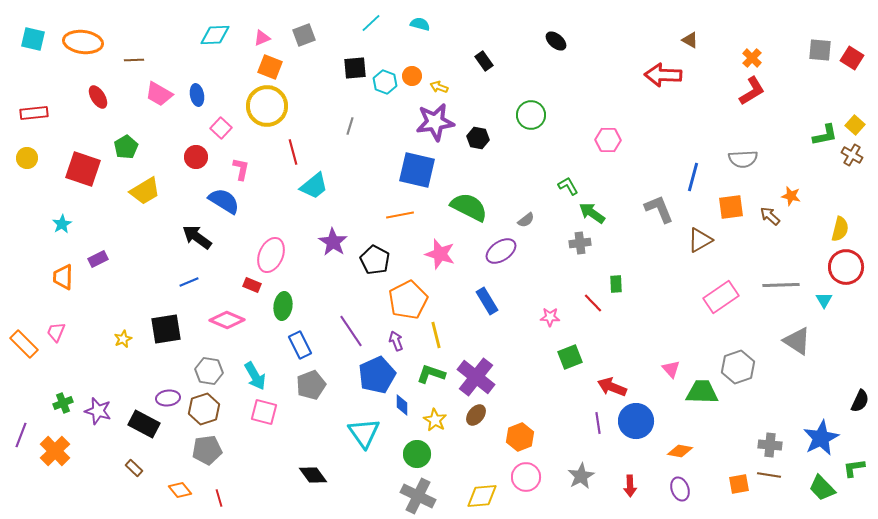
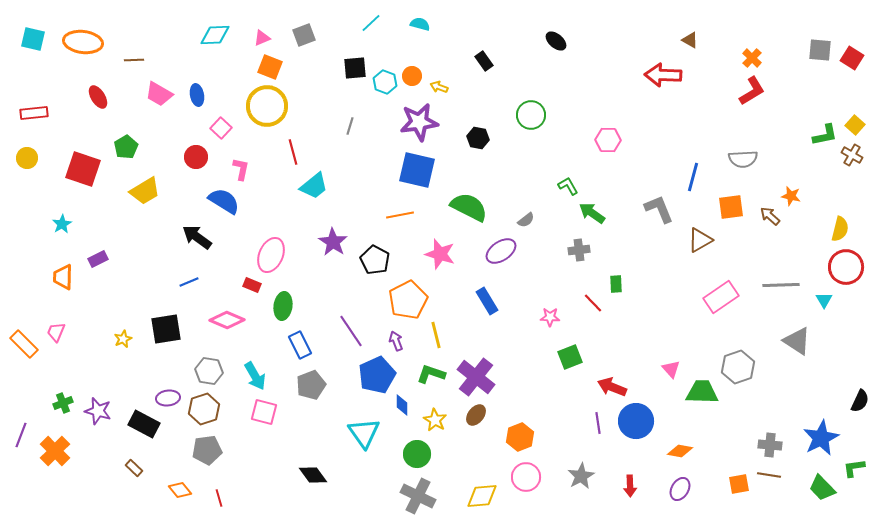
purple star at (435, 122): moved 16 px left
gray cross at (580, 243): moved 1 px left, 7 px down
purple ellipse at (680, 489): rotated 50 degrees clockwise
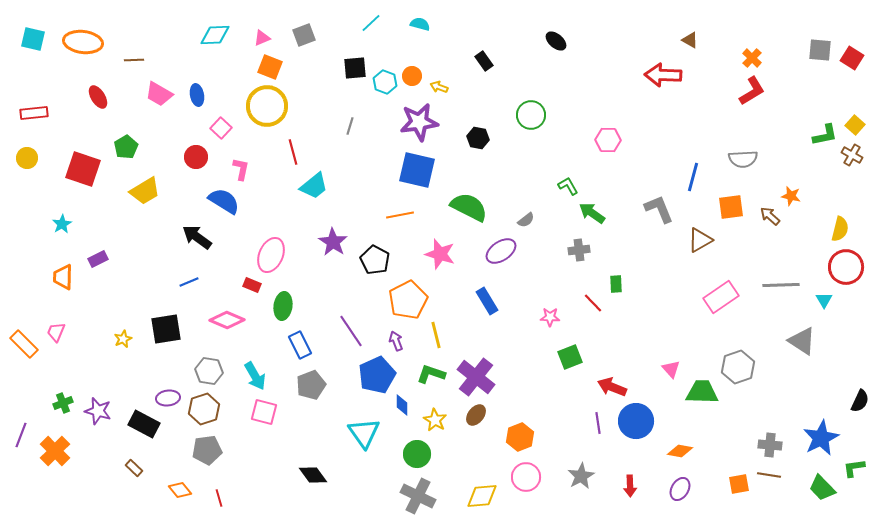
gray triangle at (797, 341): moved 5 px right
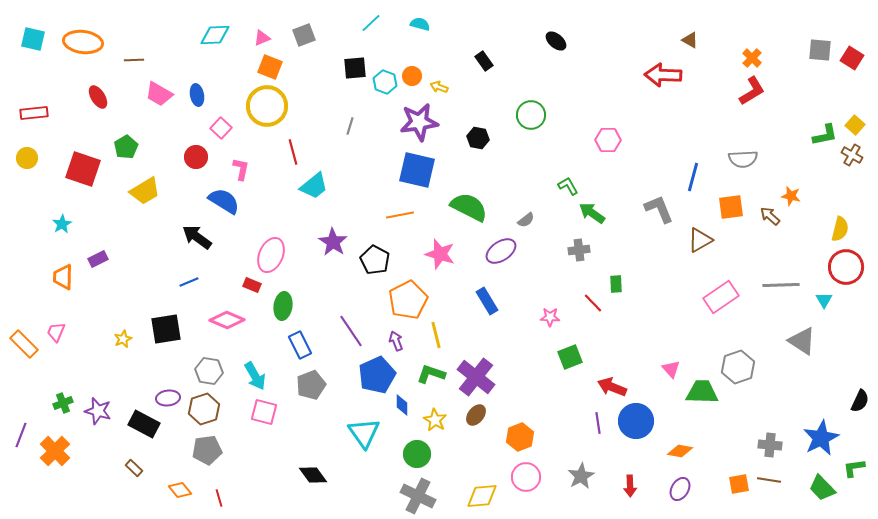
brown line at (769, 475): moved 5 px down
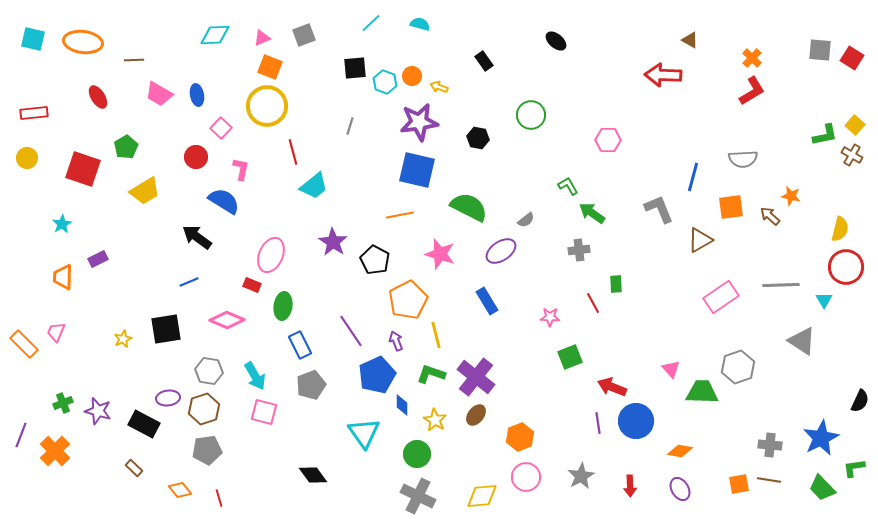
red line at (593, 303): rotated 15 degrees clockwise
purple ellipse at (680, 489): rotated 60 degrees counterclockwise
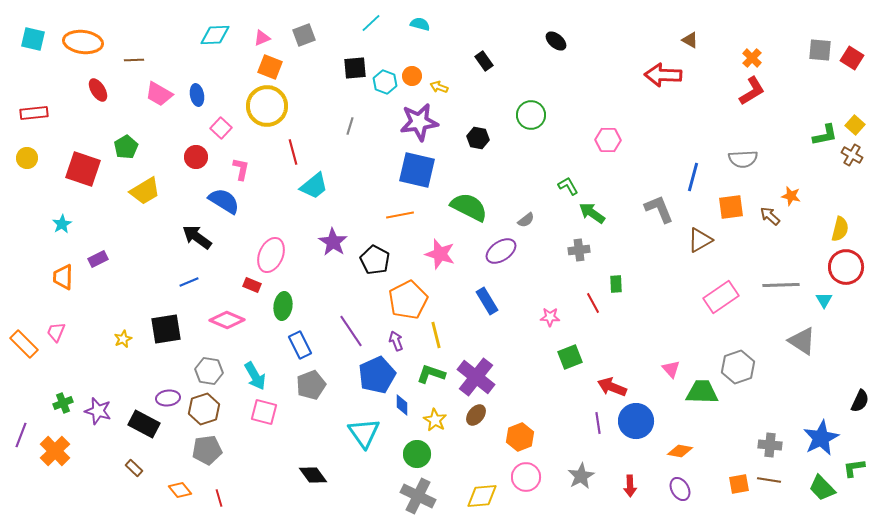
red ellipse at (98, 97): moved 7 px up
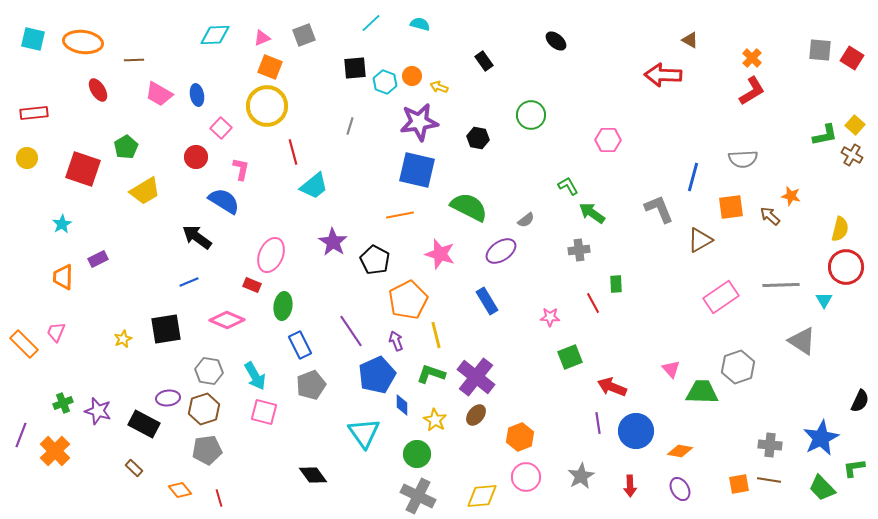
blue circle at (636, 421): moved 10 px down
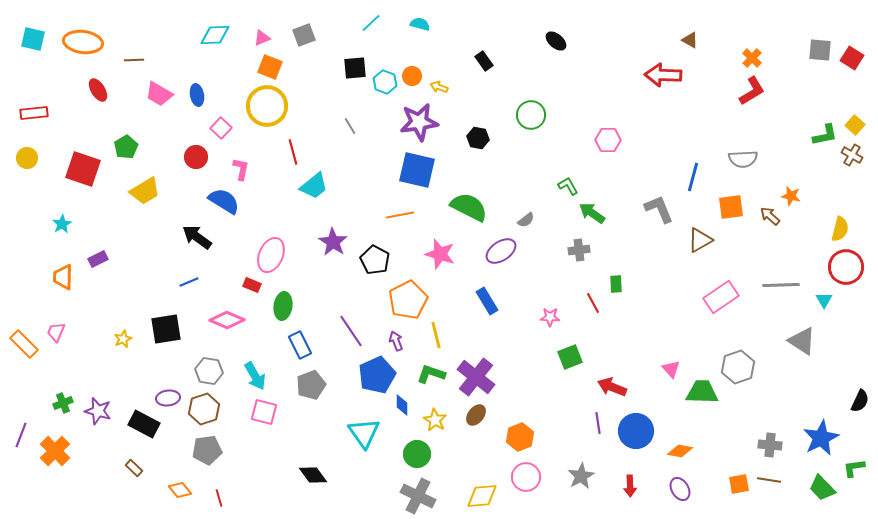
gray line at (350, 126): rotated 48 degrees counterclockwise
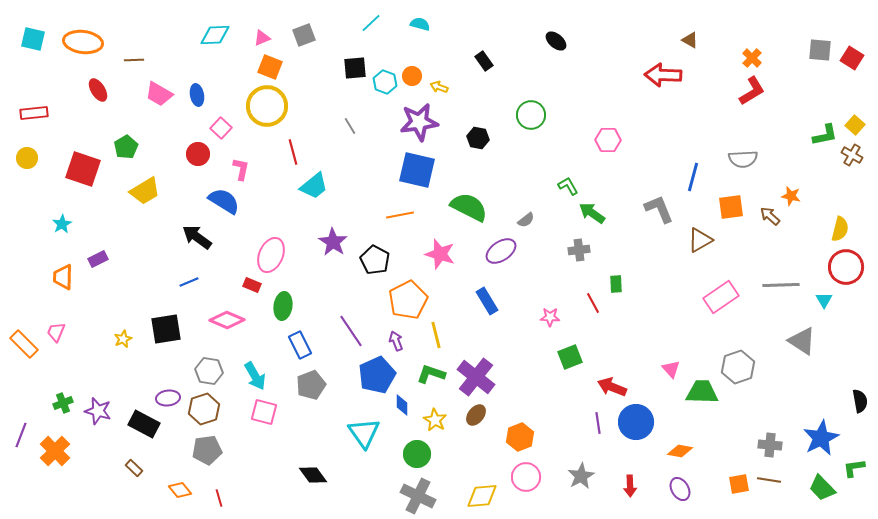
red circle at (196, 157): moved 2 px right, 3 px up
black semicircle at (860, 401): rotated 35 degrees counterclockwise
blue circle at (636, 431): moved 9 px up
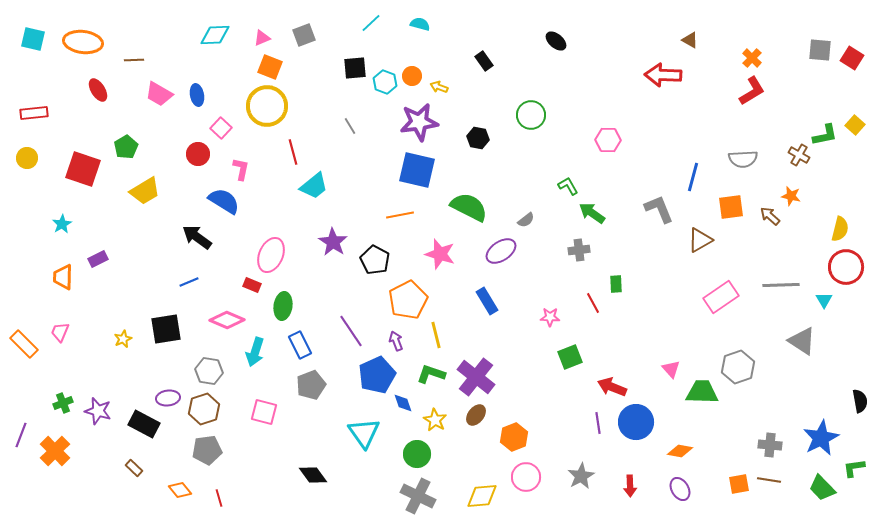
brown cross at (852, 155): moved 53 px left
pink trapezoid at (56, 332): moved 4 px right
cyan arrow at (255, 376): moved 24 px up; rotated 48 degrees clockwise
blue diamond at (402, 405): moved 1 px right, 2 px up; rotated 20 degrees counterclockwise
orange hexagon at (520, 437): moved 6 px left
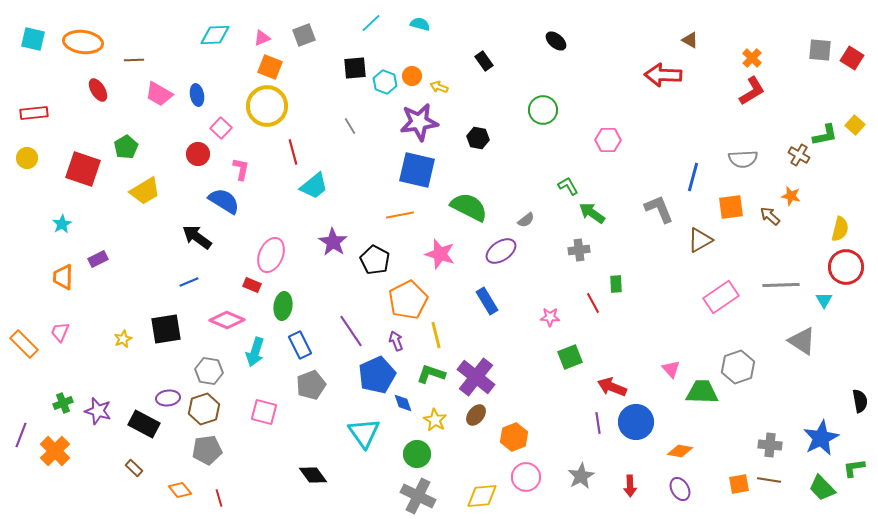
green circle at (531, 115): moved 12 px right, 5 px up
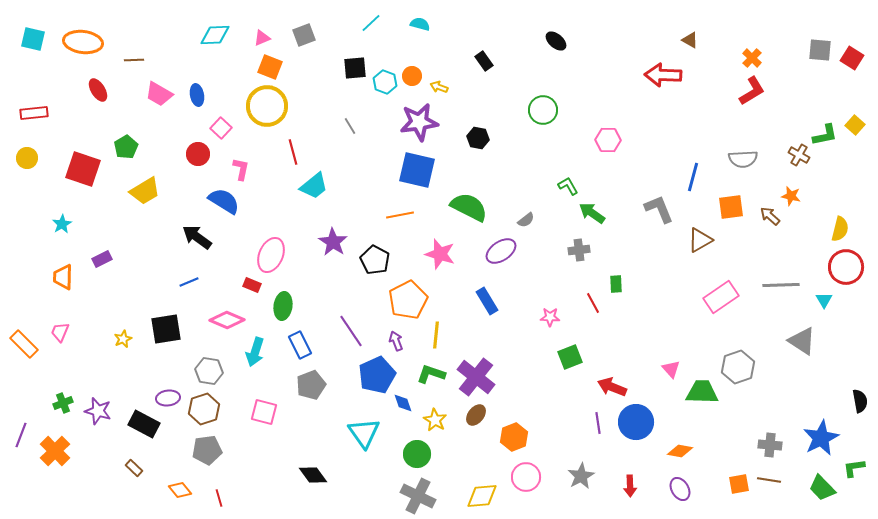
purple rectangle at (98, 259): moved 4 px right
yellow line at (436, 335): rotated 20 degrees clockwise
